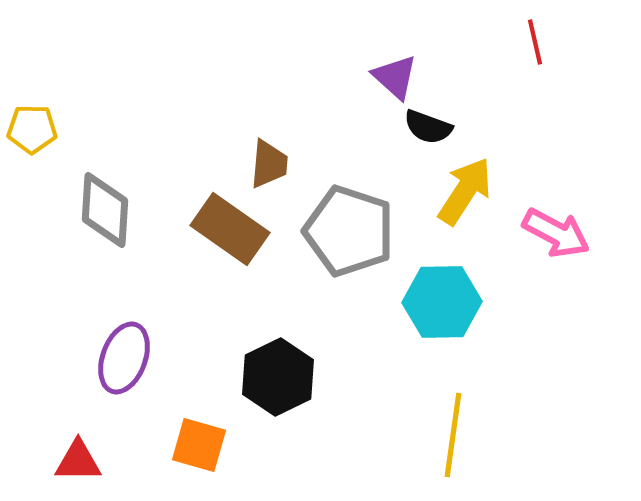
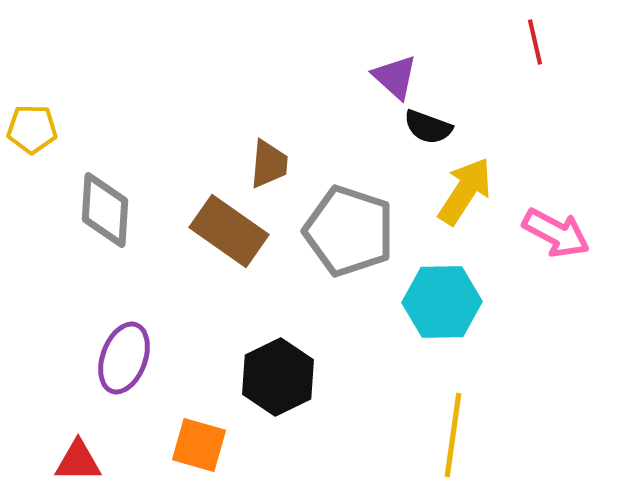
brown rectangle: moved 1 px left, 2 px down
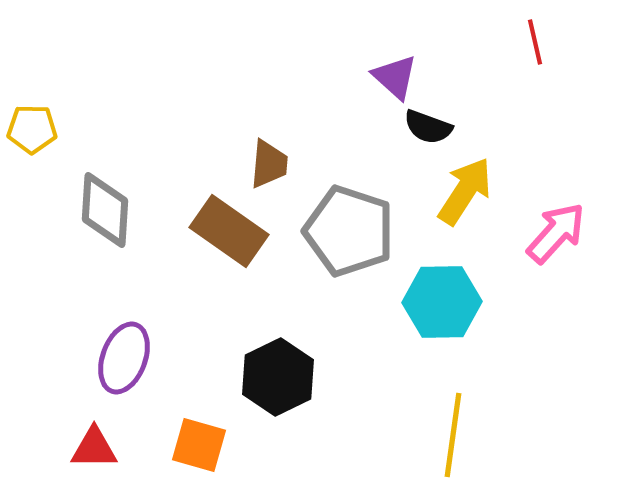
pink arrow: rotated 76 degrees counterclockwise
red triangle: moved 16 px right, 13 px up
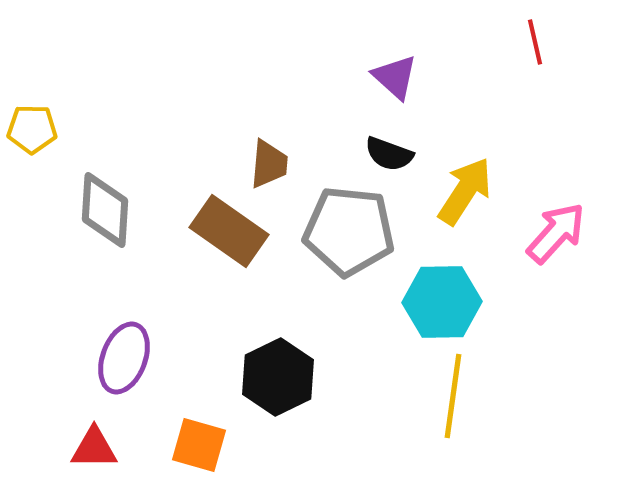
black semicircle: moved 39 px left, 27 px down
gray pentagon: rotated 12 degrees counterclockwise
yellow line: moved 39 px up
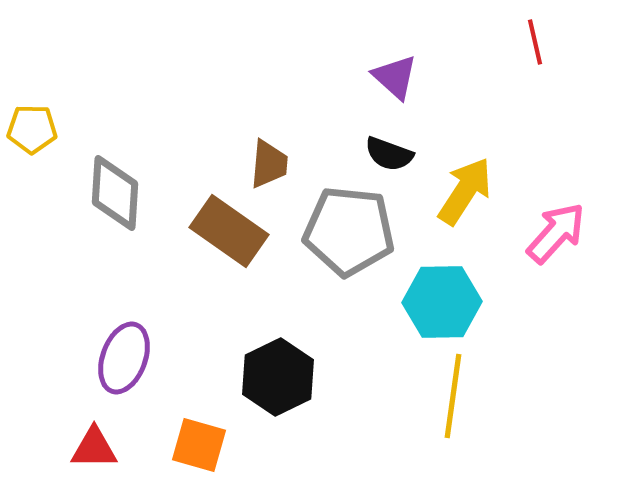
gray diamond: moved 10 px right, 17 px up
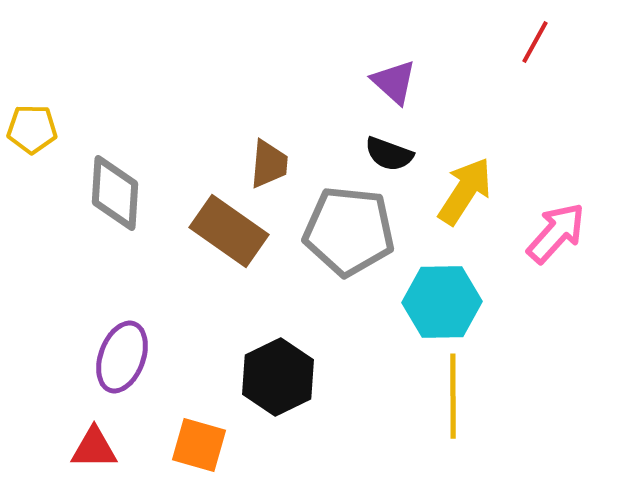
red line: rotated 42 degrees clockwise
purple triangle: moved 1 px left, 5 px down
purple ellipse: moved 2 px left, 1 px up
yellow line: rotated 8 degrees counterclockwise
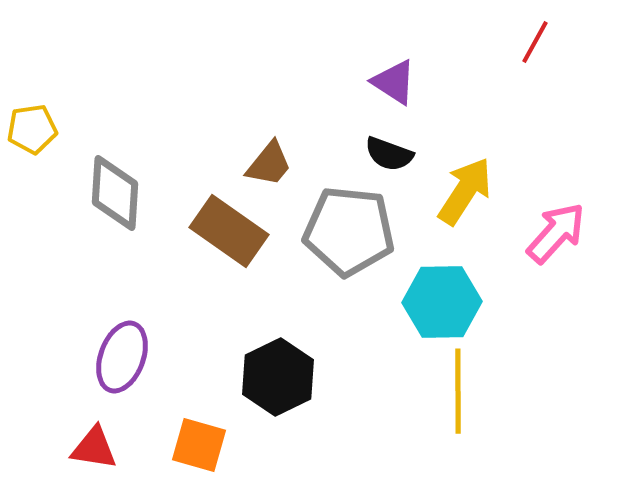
purple triangle: rotated 9 degrees counterclockwise
yellow pentagon: rotated 9 degrees counterclockwise
brown trapezoid: rotated 34 degrees clockwise
yellow line: moved 5 px right, 5 px up
red triangle: rotated 9 degrees clockwise
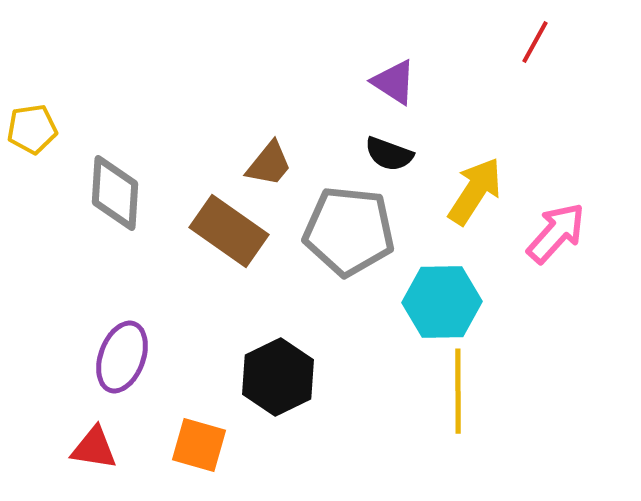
yellow arrow: moved 10 px right
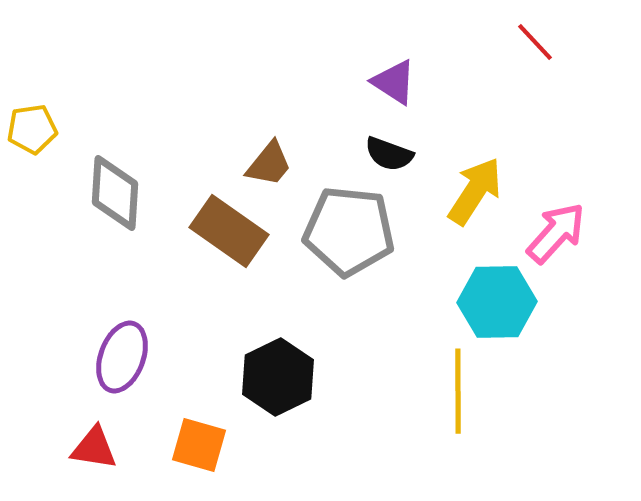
red line: rotated 72 degrees counterclockwise
cyan hexagon: moved 55 px right
